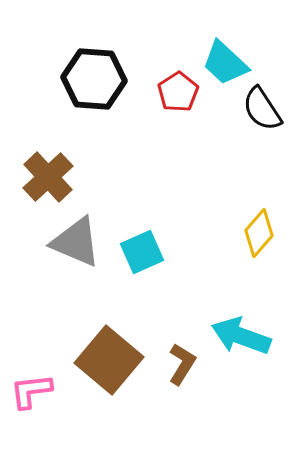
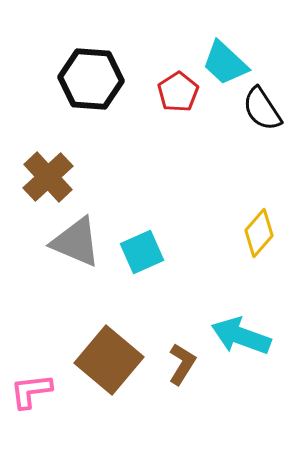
black hexagon: moved 3 px left
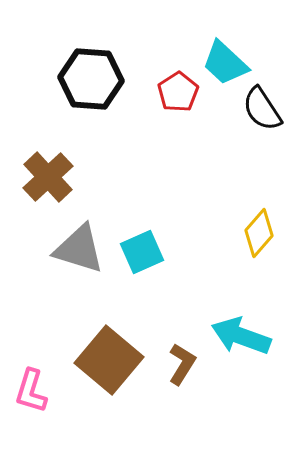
gray triangle: moved 3 px right, 7 px down; rotated 6 degrees counterclockwise
pink L-shape: rotated 66 degrees counterclockwise
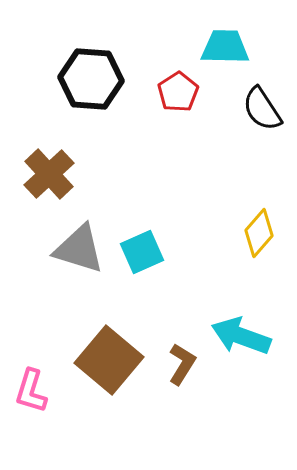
cyan trapezoid: moved 16 px up; rotated 138 degrees clockwise
brown cross: moved 1 px right, 3 px up
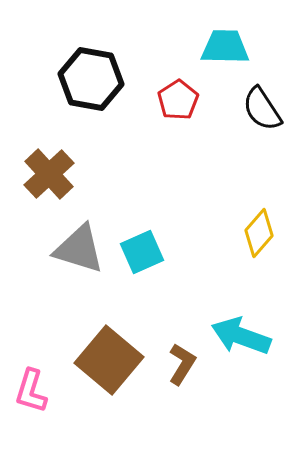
black hexagon: rotated 6 degrees clockwise
red pentagon: moved 8 px down
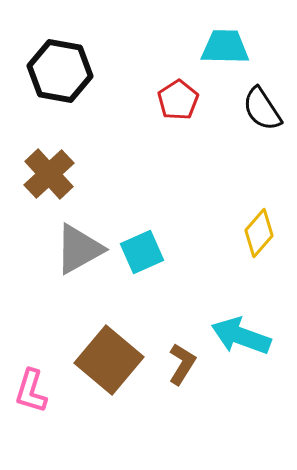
black hexagon: moved 31 px left, 8 px up
gray triangle: rotated 46 degrees counterclockwise
